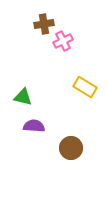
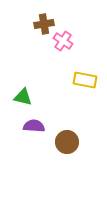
pink cross: rotated 30 degrees counterclockwise
yellow rectangle: moved 7 px up; rotated 20 degrees counterclockwise
brown circle: moved 4 px left, 6 px up
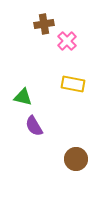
pink cross: moved 4 px right; rotated 12 degrees clockwise
yellow rectangle: moved 12 px left, 4 px down
purple semicircle: rotated 125 degrees counterclockwise
brown circle: moved 9 px right, 17 px down
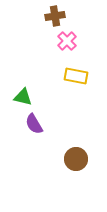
brown cross: moved 11 px right, 8 px up
yellow rectangle: moved 3 px right, 8 px up
purple semicircle: moved 2 px up
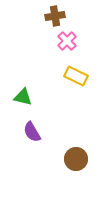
yellow rectangle: rotated 15 degrees clockwise
purple semicircle: moved 2 px left, 8 px down
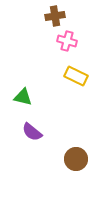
pink cross: rotated 30 degrees counterclockwise
purple semicircle: rotated 20 degrees counterclockwise
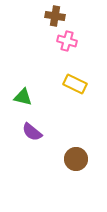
brown cross: rotated 18 degrees clockwise
yellow rectangle: moved 1 px left, 8 px down
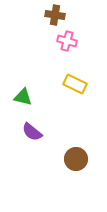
brown cross: moved 1 px up
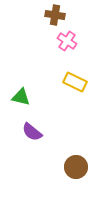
pink cross: rotated 18 degrees clockwise
yellow rectangle: moved 2 px up
green triangle: moved 2 px left
brown circle: moved 8 px down
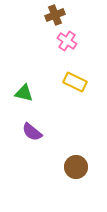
brown cross: rotated 30 degrees counterclockwise
green triangle: moved 3 px right, 4 px up
